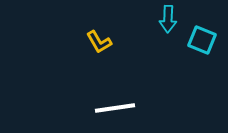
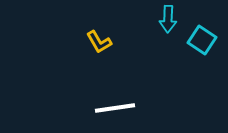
cyan square: rotated 12 degrees clockwise
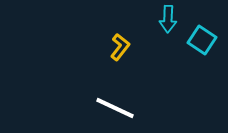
yellow L-shape: moved 21 px right, 5 px down; rotated 112 degrees counterclockwise
white line: rotated 33 degrees clockwise
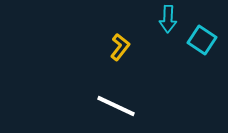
white line: moved 1 px right, 2 px up
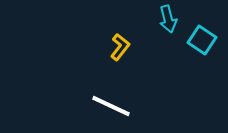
cyan arrow: rotated 16 degrees counterclockwise
white line: moved 5 px left
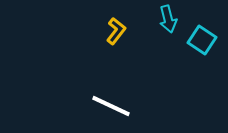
yellow L-shape: moved 4 px left, 16 px up
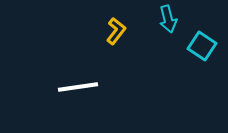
cyan square: moved 6 px down
white line: moved 33 px left, 19 px up; rotated 33 degrees counterclockwise
